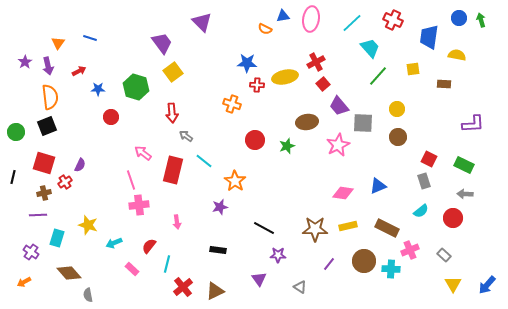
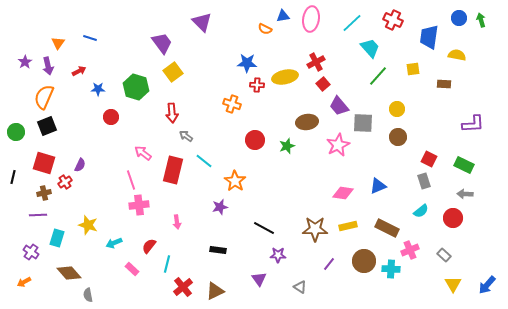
orange semicircle at (50, 97): moved 6 px left; rotated 150 degrees counterclockwise
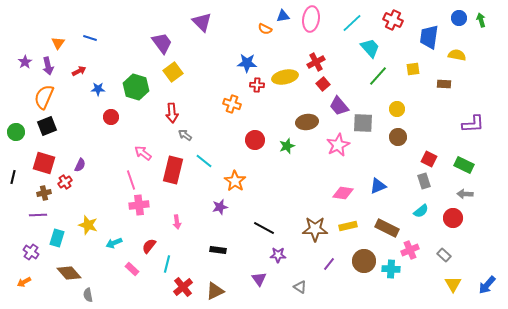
gray arrow at (186, 136): moved 1 px left, 1 px up
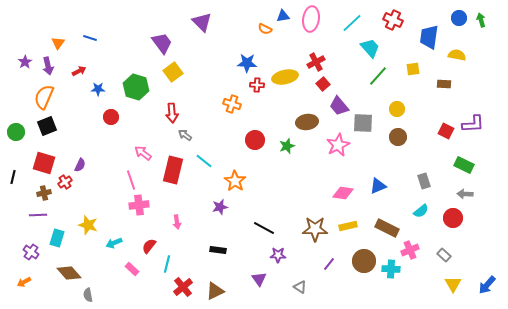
red square at (429, 159): moved 17 px right, 28 px up
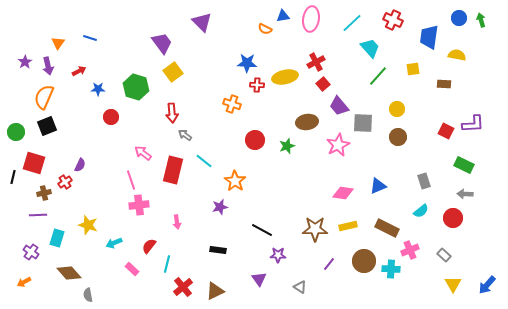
red square at (44, 163): moved 10 px left
black line at (264, 228): moved 2 px left, 2 px down
